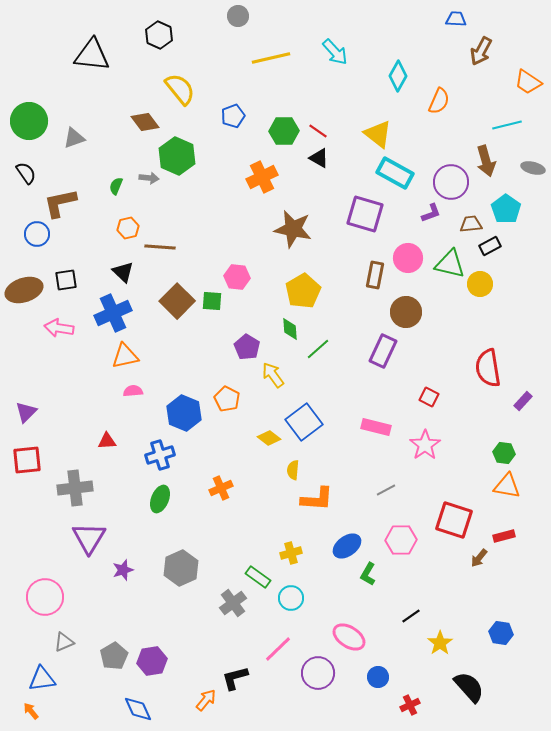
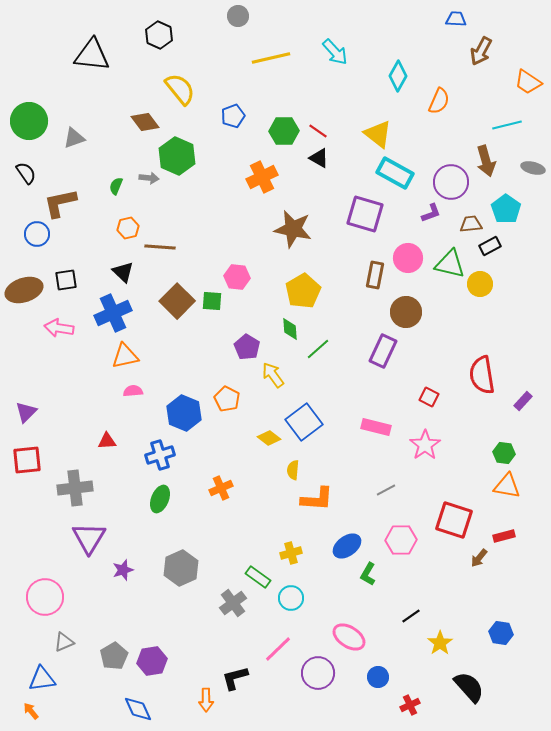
red semicircle at (488, 368): moved 6 px left, 7 px down
orange arrow at (206, 700): rotated 140 degrees clockwise
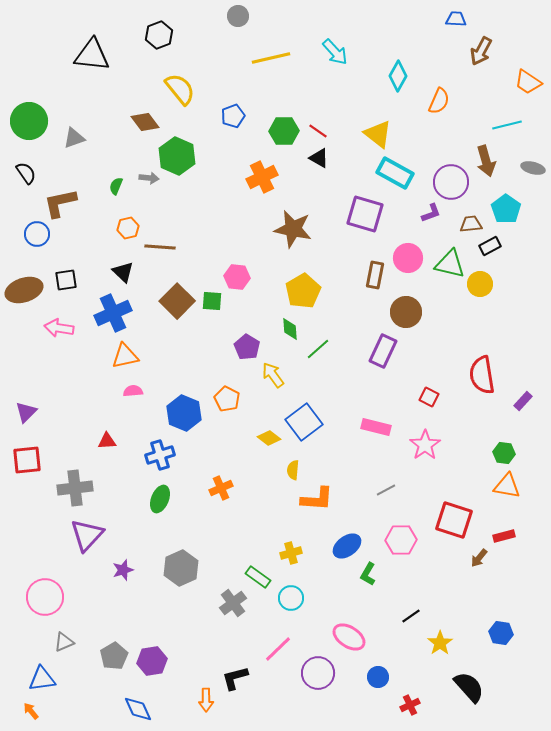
black hexagon at (159, 35): rotated 16 degrees clockwise
purple triangle at (89, 538): moved 2 px left, 3 px up; rotated 12 degrees clockwise
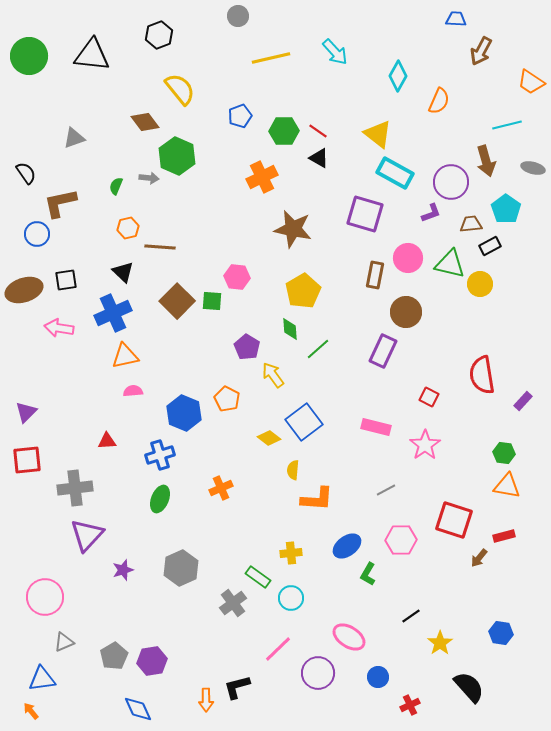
orange trapezoid at (528, 82): moved 3 px right
blue pentagon at (233, 116): moved 7 px right
green circle at (29, 121): moved 65 px up
yellow cross at (291, 553): rotated 10 degrees clockwise
black L-shape at (235, 678): moved 2 px right, 9 px down
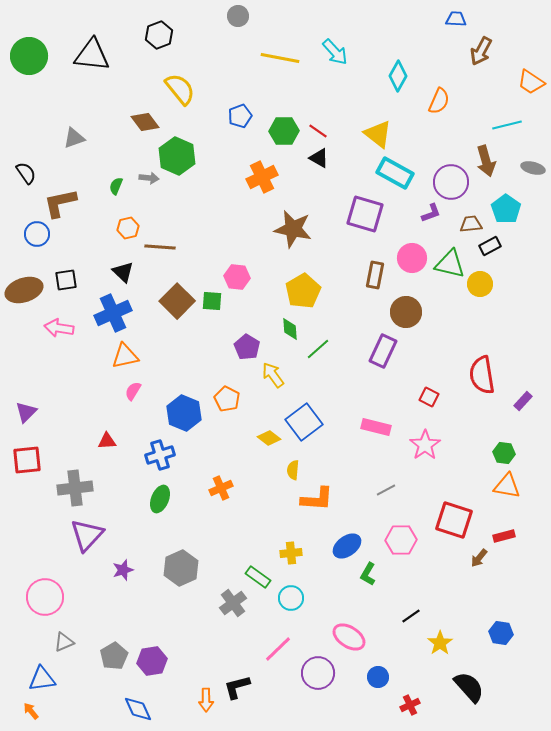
yellow line at (271, 58): moved 9 px right; rotated 24 degrees clockwise
pink circle at (408, 258): moved 4 px right
pink semicircle at (133, 391): rotated 54 degrees counterclockwise
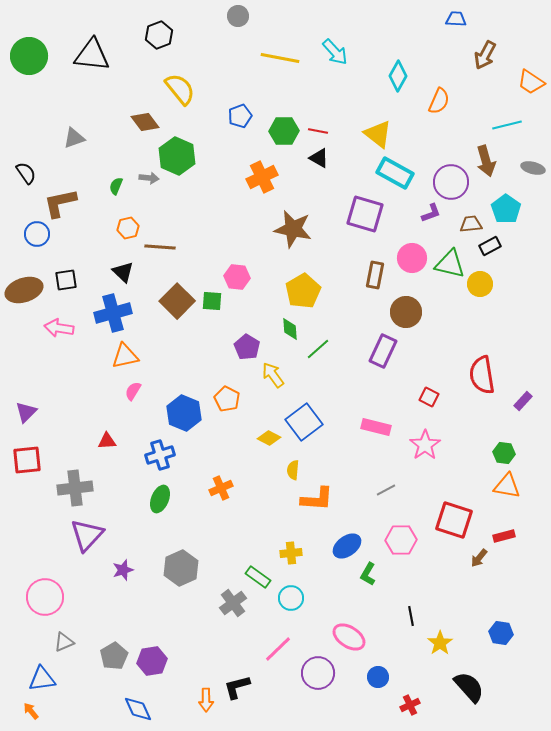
brown arrow at (481, 51): moved 4 px right, 4 px down
red line at (318, 131): rotated 24 degrees counterclockwise
blue cross at (113, 313): rotated 9 degrees clockwise
yellow diamond at (269, 438): rotated 10 degrees counterclockwise
black line at (411, 616): rotated 66 degrees counterclockwise
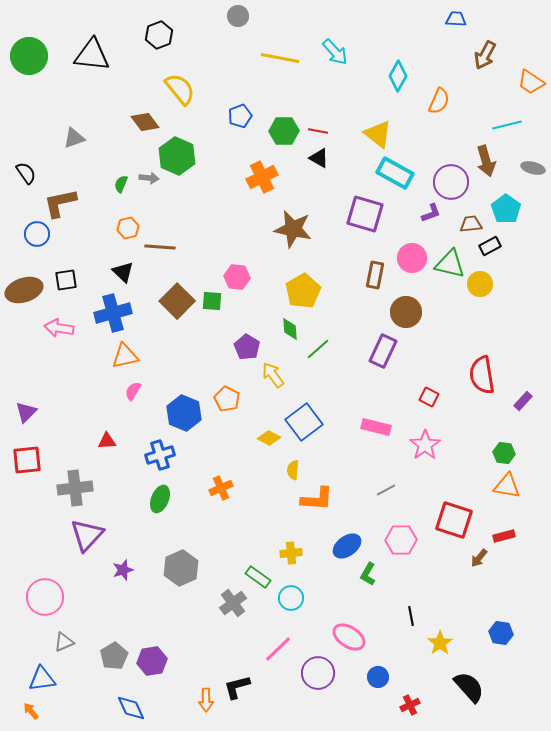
green semicircle at (116, 186): moved 5 px right, 2 px up
blue diamond at (138, 709): moved 7 px left, 1 px up
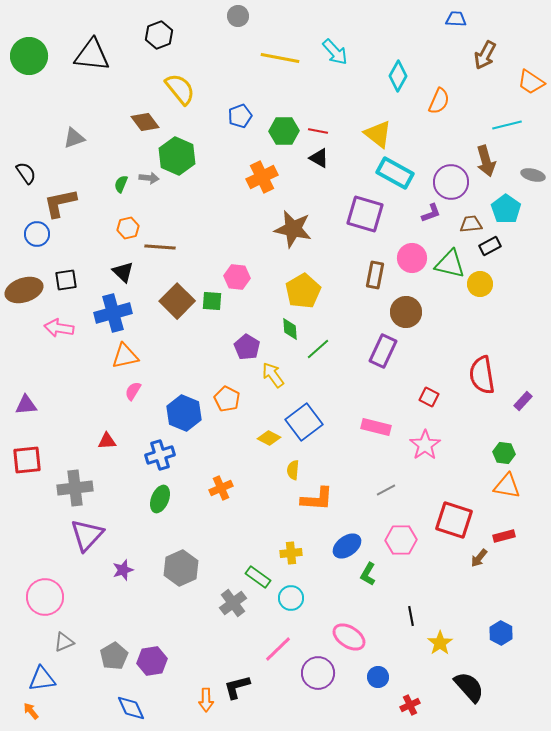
gray ellipse at (533, 168): moved 7 px down
purple triangle at (26, 412): moved 7 px up; rotated 40 degrees clockwise
blue hexagon at (501, 633): rotated 20 degrees clockwise
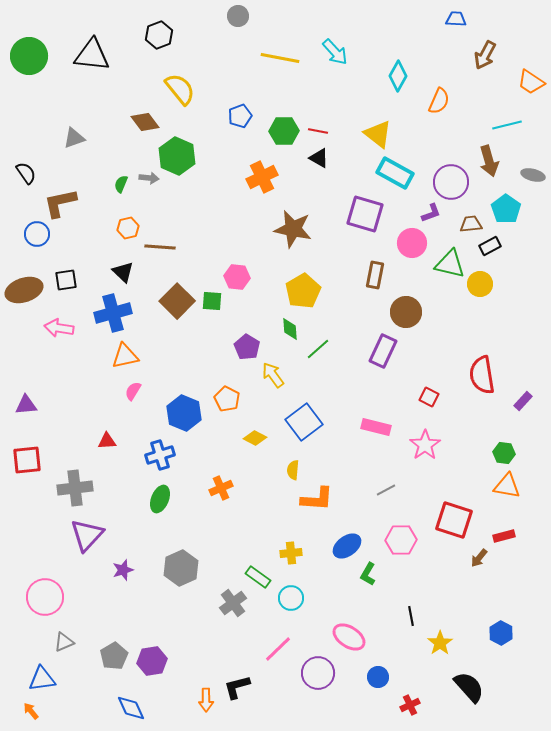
brown arrow at (486, 161): moved 3 px right
pink circle at (412, 258): moved 15 px up
yellow diamond at (269, 438): moved 14 px left
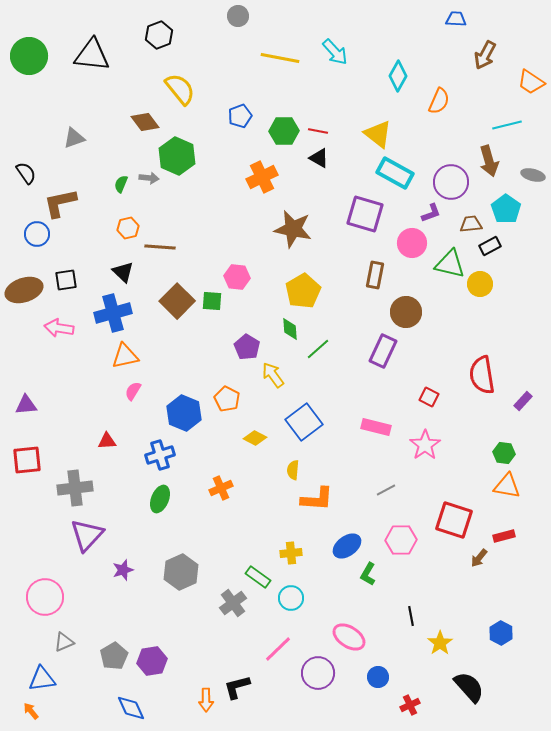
gray hexagon at (181, 568): moved 4 px down
